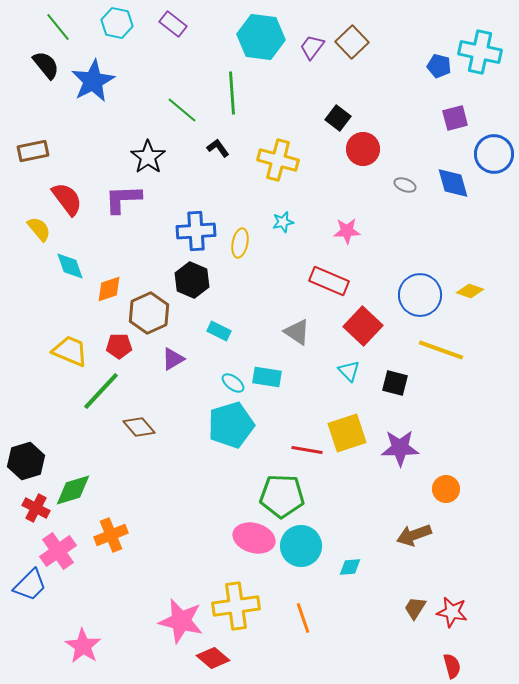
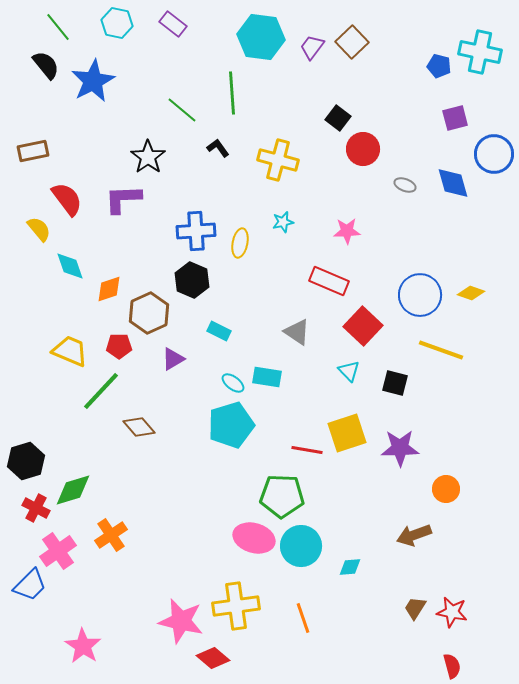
yellow diamond at (470, 291): moved 1 px right, 2 px down
orange cross at (111, 535): rotated 12 degrees counterclockwise
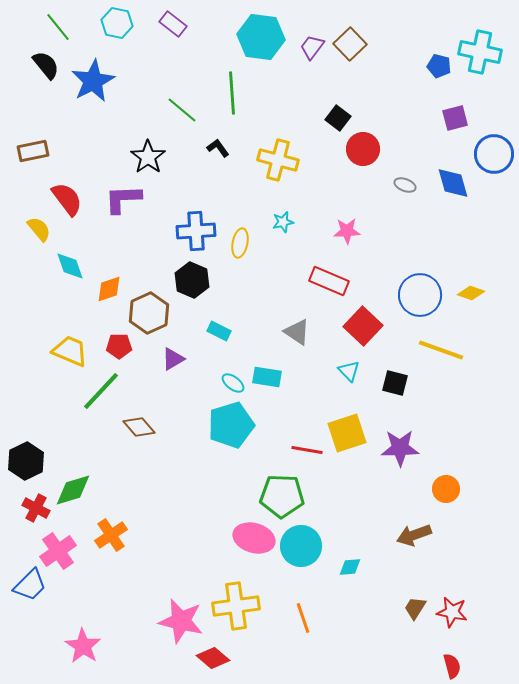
brown square at (352, 42): moved 2 px left, 2 px down
black hexagon at (26, 461): rotated 9 degrees counterclockwise
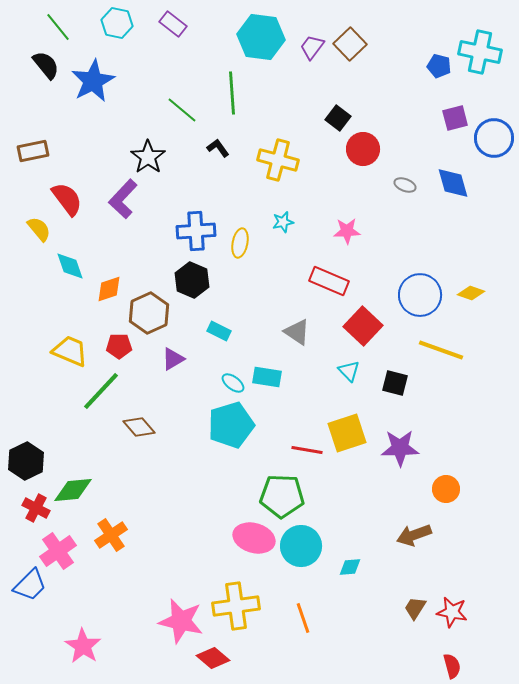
blue circle at (494, 154): moved 16 px up
purple L-shape at (123, 199): rotated 45 degrees counterclockwise
green diamond at (73, 490): rotated 12 degrees clockwise
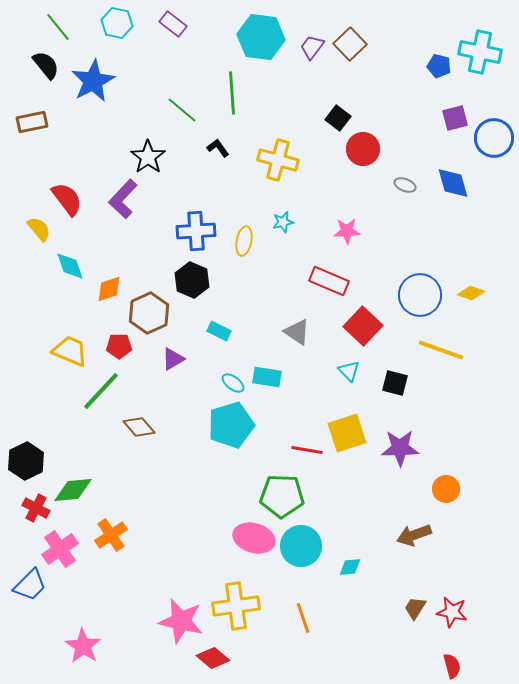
brown rectangle at (33, 151): moved 1 px left, 29 px up
yellow ellipse at (240, 243): moved 4 px right, 2 px up
pink cross at (58, 551): moved 2 px right, 2 px up
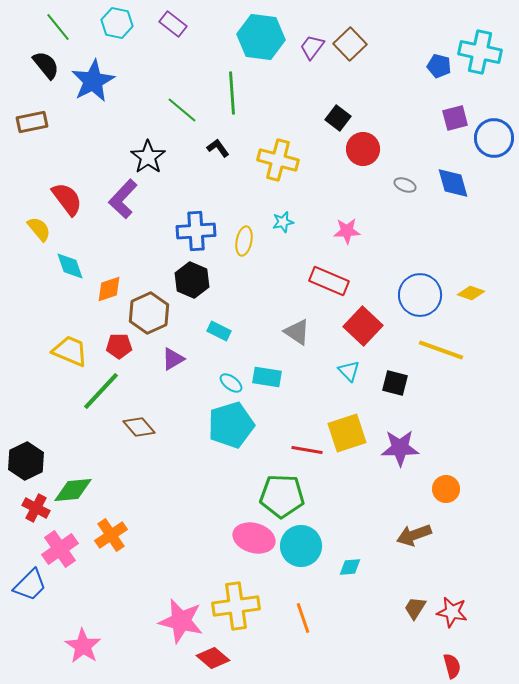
cyan ellipse at (233, 383): moved 2 px left
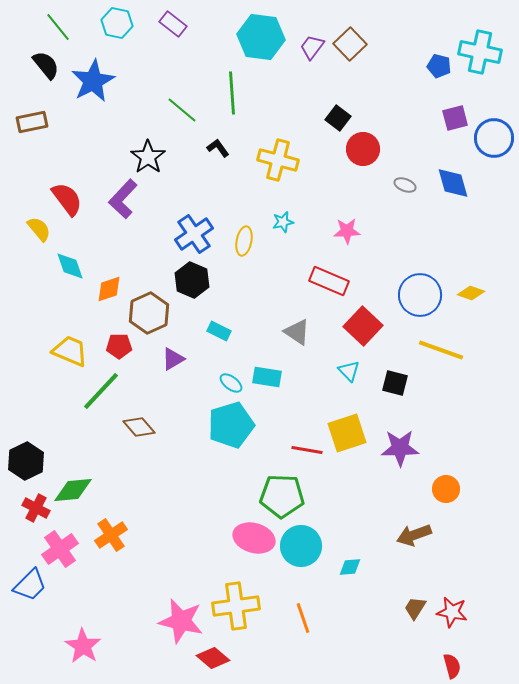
blue cross at (196, 231): moved 2 px left, 3 px down; rotated 30 degrees counterclockwise
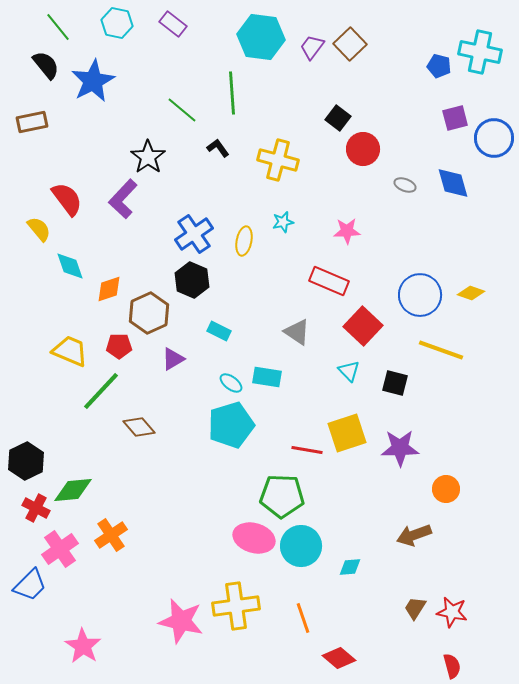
red diamond at (213, 658): moved 126 px right
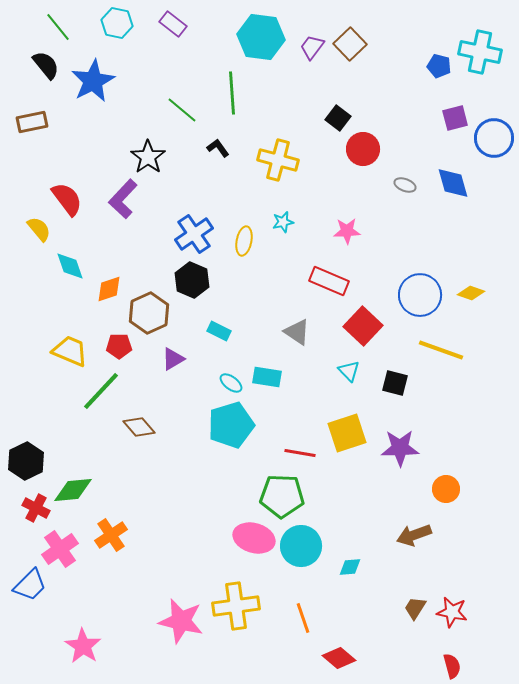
red line at (307, 450): moved 7 px left, 3 px down
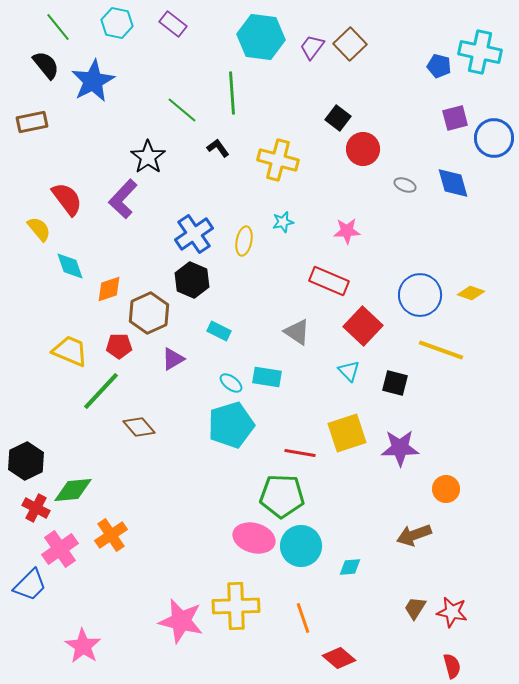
yellow cross at (236, 606): rotated 6 degrees clockwise
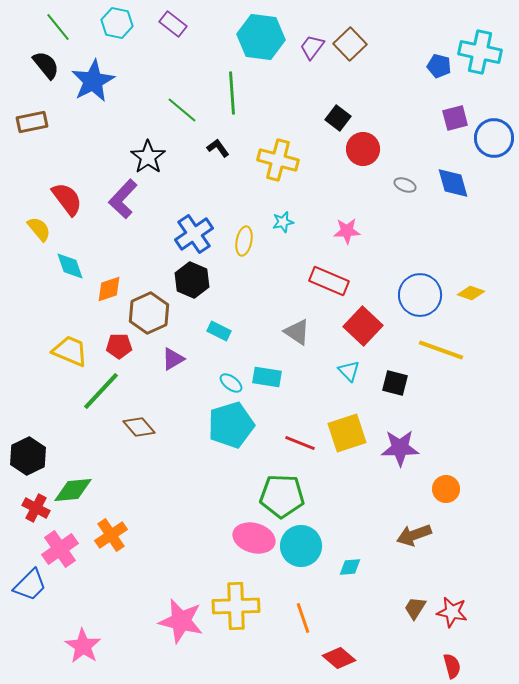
red line at (300, 453): moved 10 px up; rotated 12 degrees clockwise
black hexagon at (26, 461): moved 2 px right, 5 px up
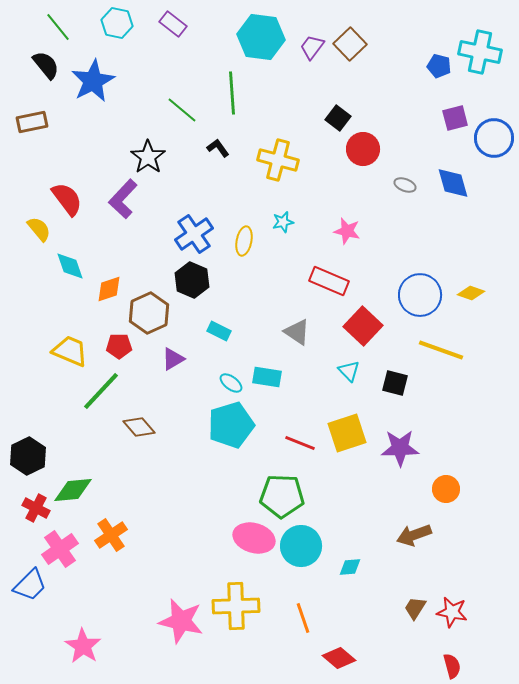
pink star at (347, 231): rotated 16 degrees clockwise
